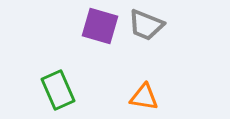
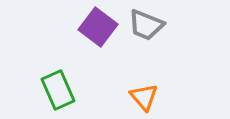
purple square: moved 2 px left, 1 px down; rotated 21 degrees clockwise
orange triangle: rotated 40 degrees clockwise
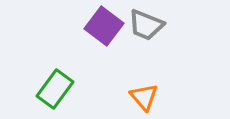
purple square: moved 6 px right, 1 px up
green rectangle: moved 3 px left, 1 px up; rotated 60 degrees clockwise
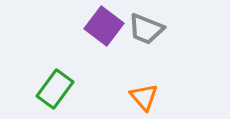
gray trapezoid: moved 4 px down
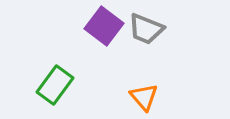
green rectangle: moved 4 px up
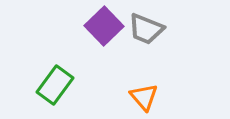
purple square: rotated 9 degrees clockwise
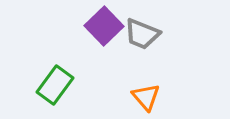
gray trapezoid: moved 4 px left, 5 px down
orange triangle: moved 2 px right
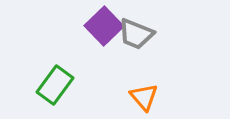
gray trapezoid: moved 6 px left
orange triangle: moved 2 px left
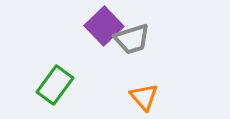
gray trapezoid: moved 4 px left, 5 px down; rotated 39 degrees counterclockwise
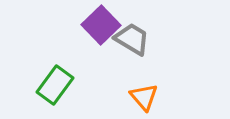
purple square: moved 3 px left, 1 px up
gray trapezoid: rotated 132 degrees counterclockwise
